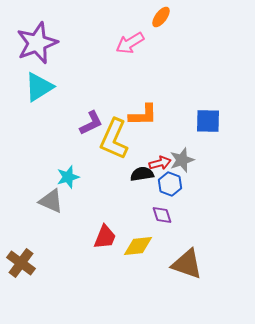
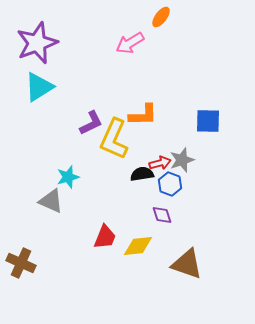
brown cross: rotated 12 degrees counterclockwise
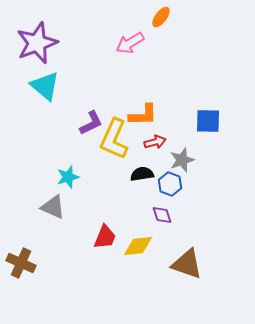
cyan triangle: moved 6 px right, 1 px up; rotated 48 degrees counterclockwise
red arrow: moved 5 px left, 21 px up
gray triangle: moved 2 px right, 6 px down
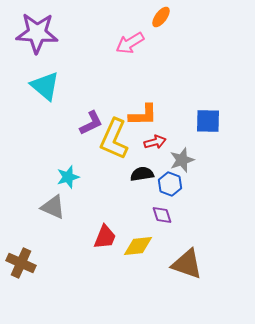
purple star: moved 10 px up; rotated 24 degrees clockwise
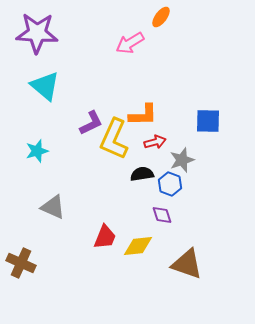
cyan star: moved 31 px left, 26 px up
